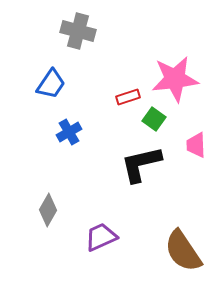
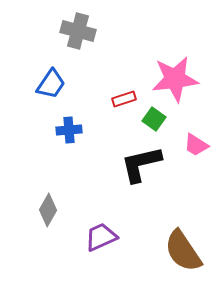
red rectangle: moved 4 px left, 2 px down
blue cross: moved 2 px up; rotated 25 degrees clockwise
pink trapezoid: rotated 56 degrees counterclockwise
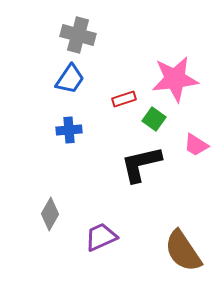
gray cross: moved 4 px down
blue trapezoid: moved 19 px right, 5 px up
gray diamond: moved 2 px right, 4 px down
